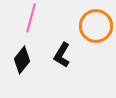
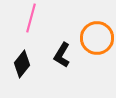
orange circle: moved 1 px right, 12 px down
black diamond: moved 4 px down
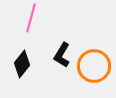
orange circle: moved 3 px left, 28 px down
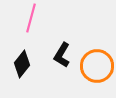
orange circle: moved 3 px right
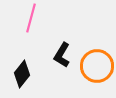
black diamond: moved 10 px down
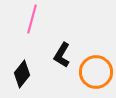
pink line: moved 1 px right, 1 px down
orange circle: moved 1 px left, 6 px down
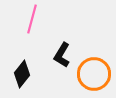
orange circle: moved 2 px left, 2 px down
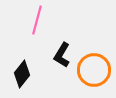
pink line: moved 5 px right, 1 px down
orange circle: moved 4 px up
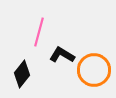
pink line: moved 2 px right, 12 px down
black L-shape: rotated 90 degrees clockwise
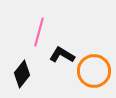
orange circle: moved 1 px down
